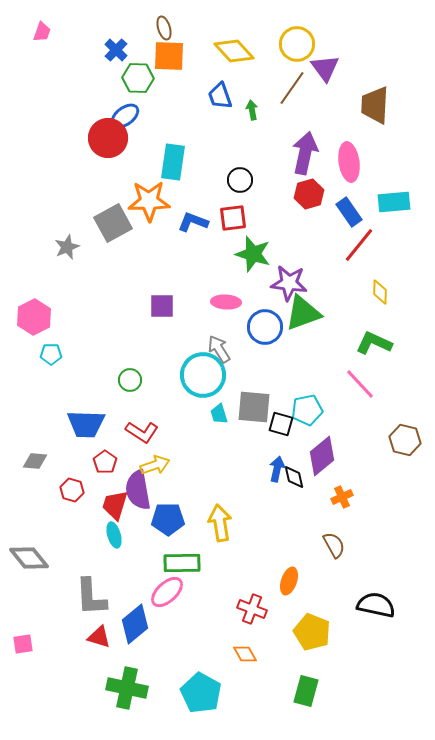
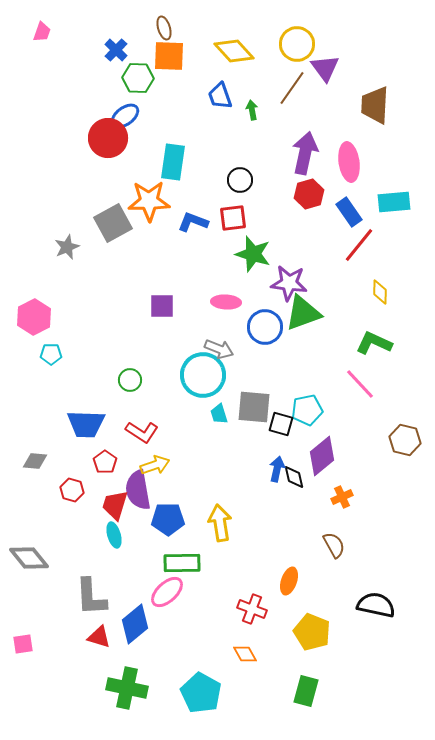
gray arrow at (219, 349): rotated 144 degrees clockwise
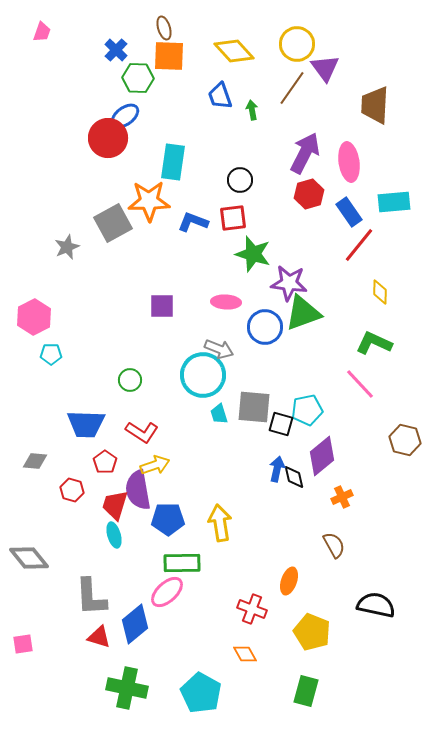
purple arrow at (305, 153): rotated 15 degrees clockwise
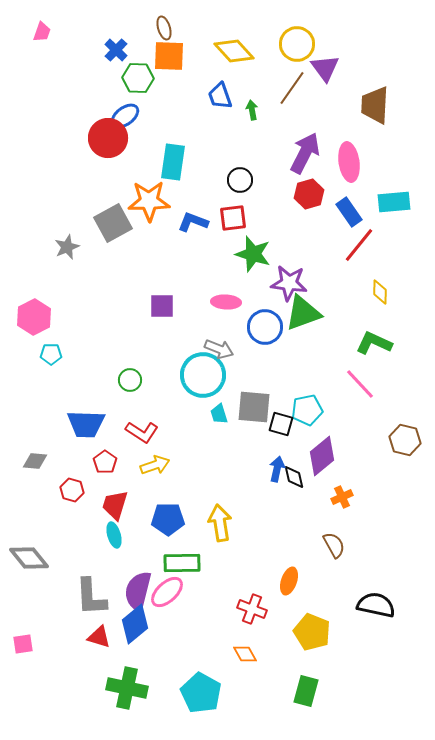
purple semicircle at (138, 490): moved 101 px down; rotated 24 degrees clockwise
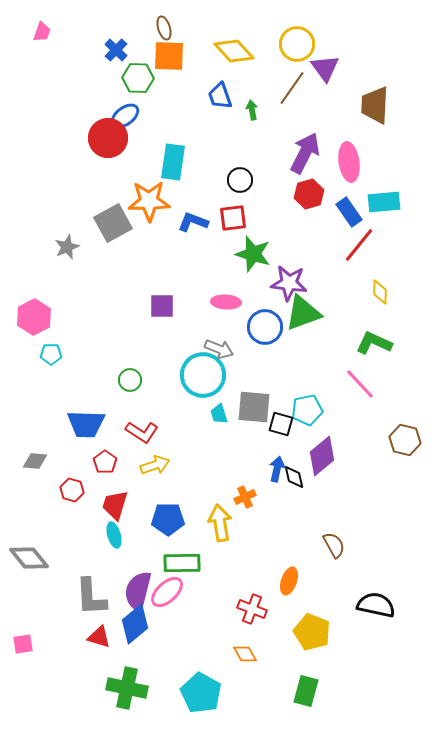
cyan rectangle at (394, 202): moved 10 px left
orange cross at (342, 497): moved 97 px left
